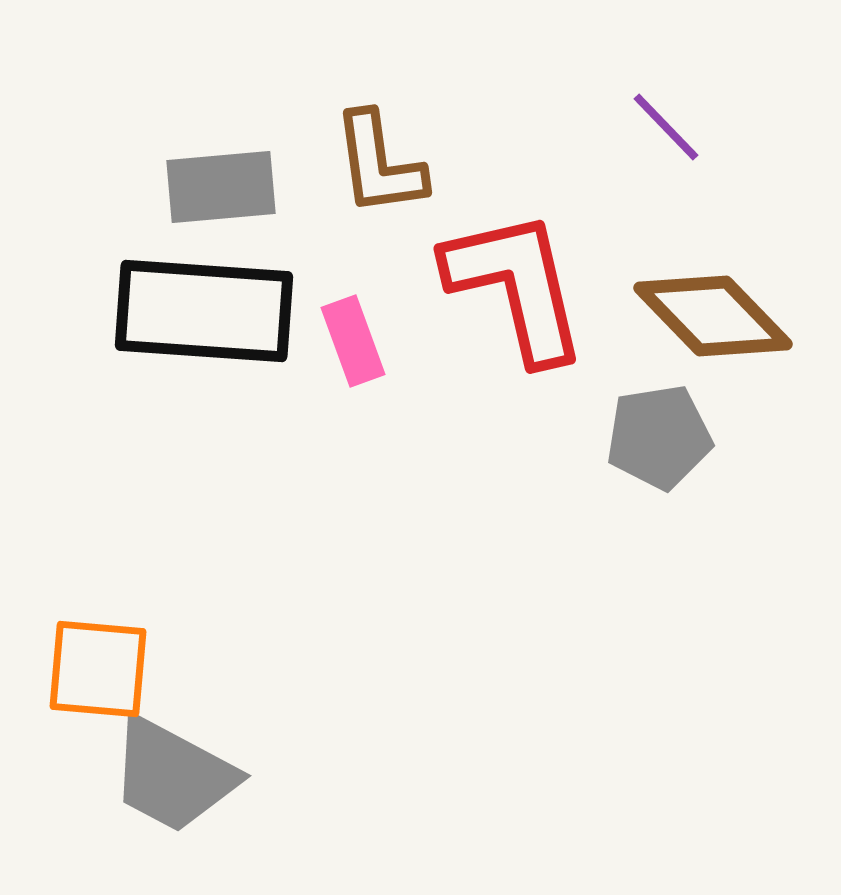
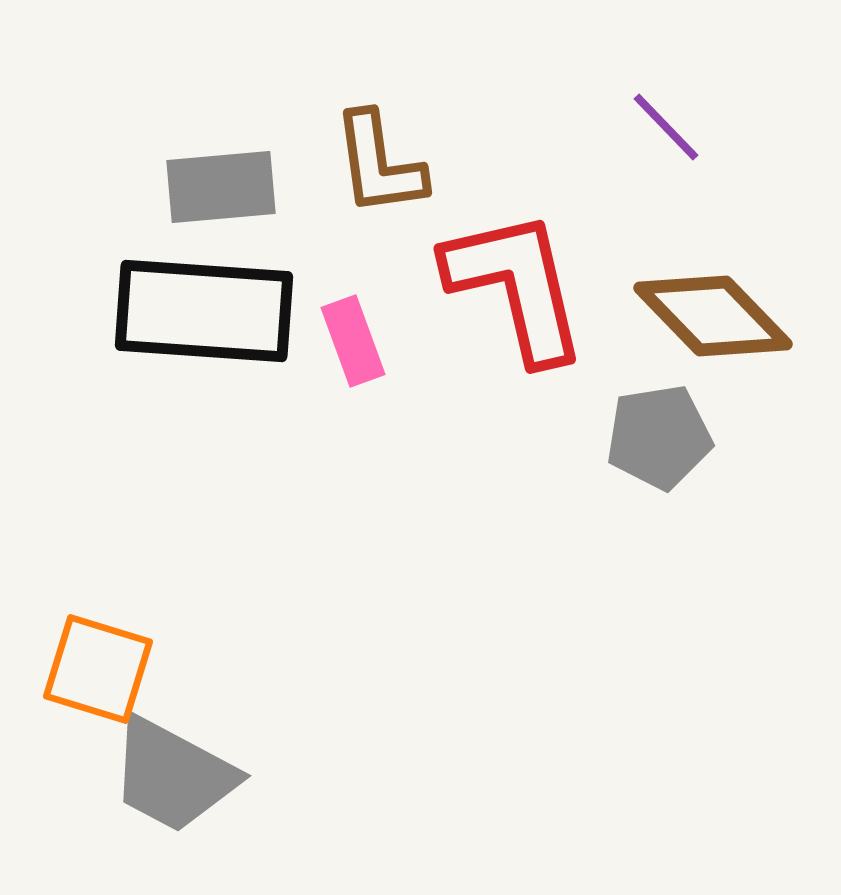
orange square: rotated 12 degrees clockwise
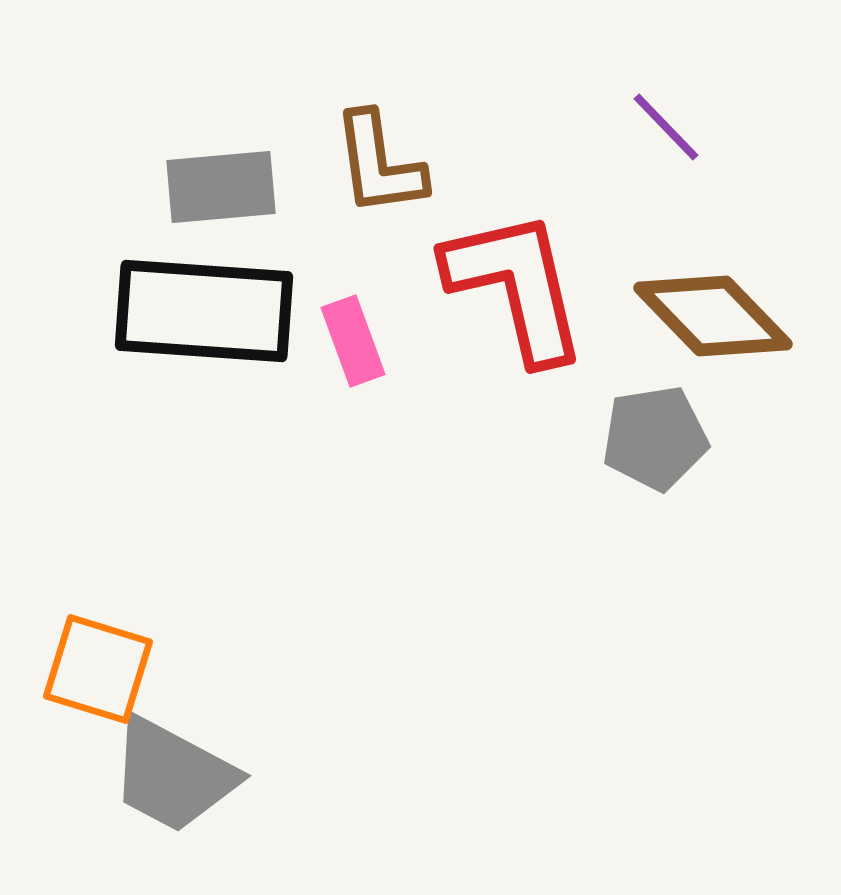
gray pentagon: moved 4 px left, 1 px down
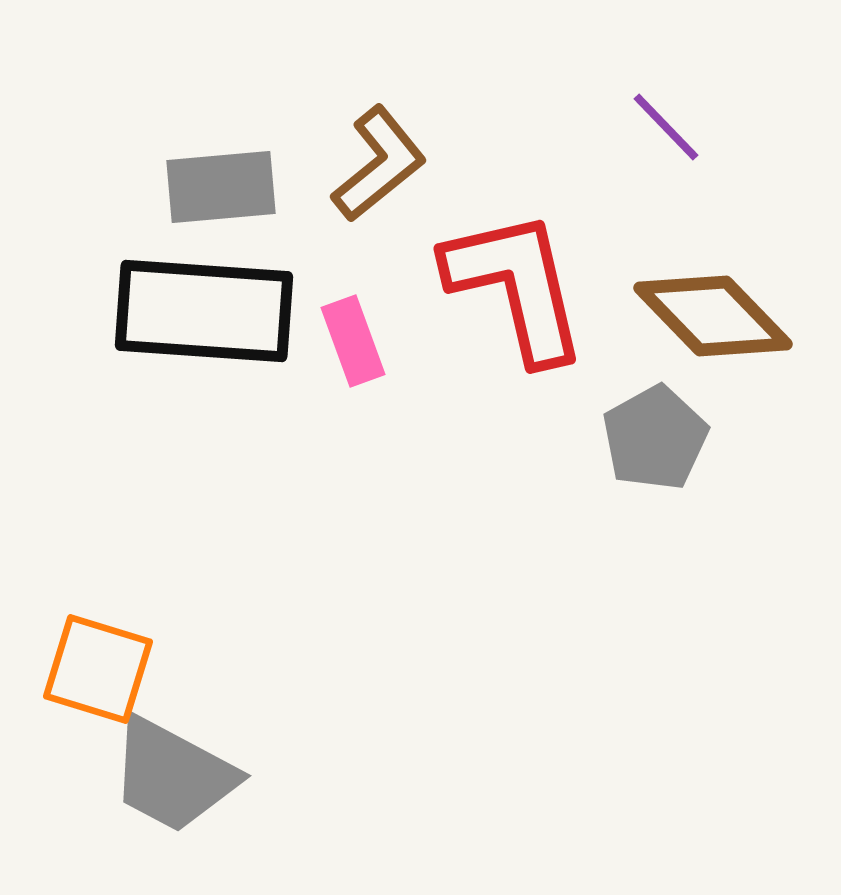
brown L-shape: rotated 121 degrees counterclockwise
gray pentagon: rotated 20 degrees counterclockwise
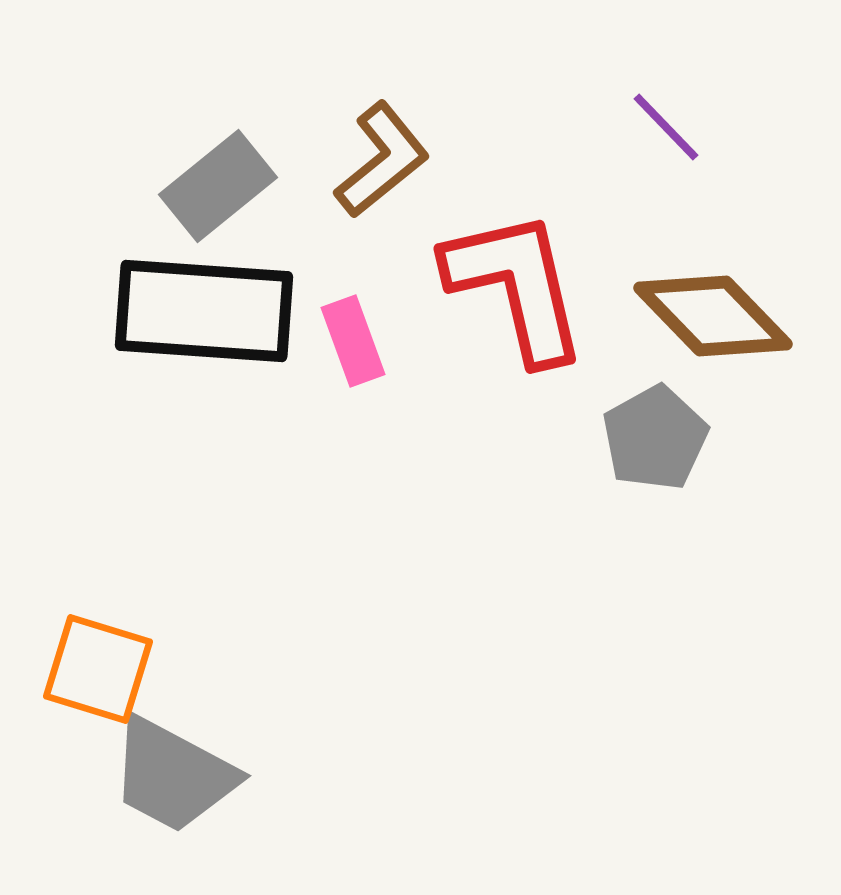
brown L-shape: moved 3 px right, 4 px up
gray rectangle: moved 3 px left, 1 px up; rotated 34 degrees counterclockwise
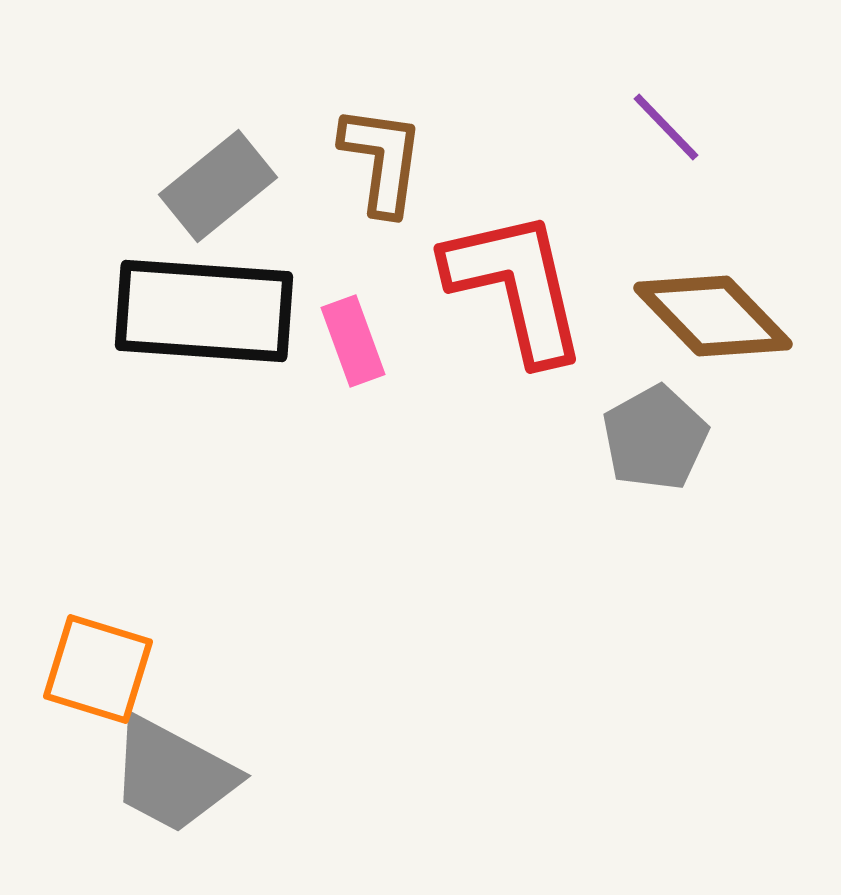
brown L-shape: rotated 43 degrees counterclockwise
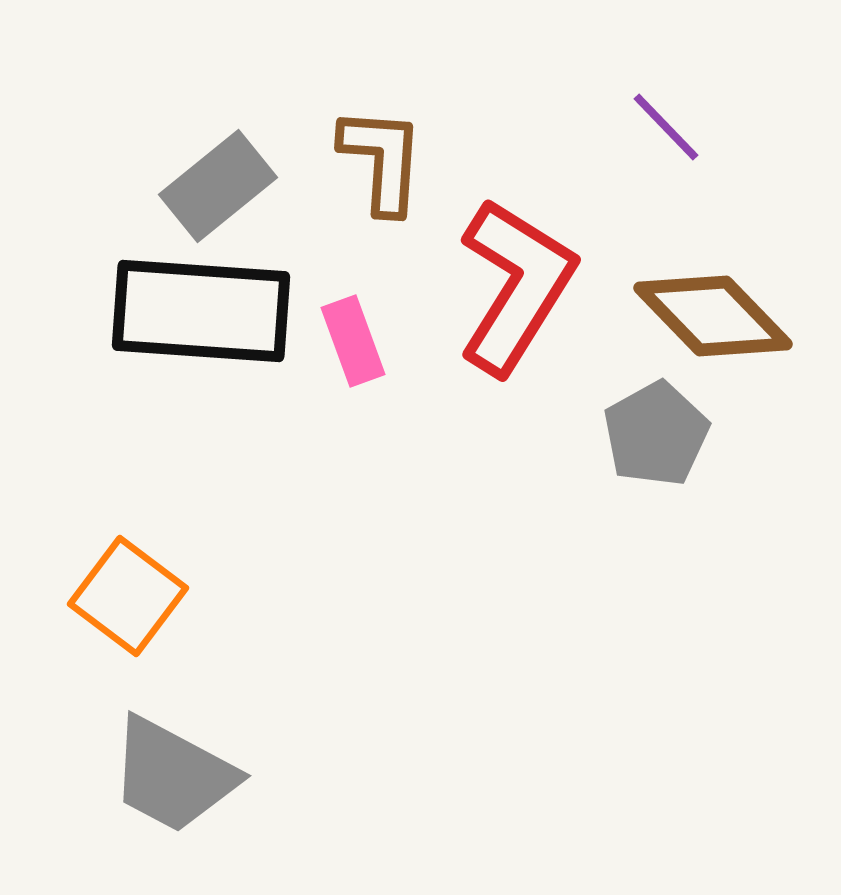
brown L-shape: rotated 4 degrees counterclockwise
red L-shape: rotated 45 degrees clockwise
black rectangle: moved 3 px left
gray pentagon: moved 1 px right, 4 px up
orange square: moved 30 px right, 73 px up; rotated 20 degrees clockwise
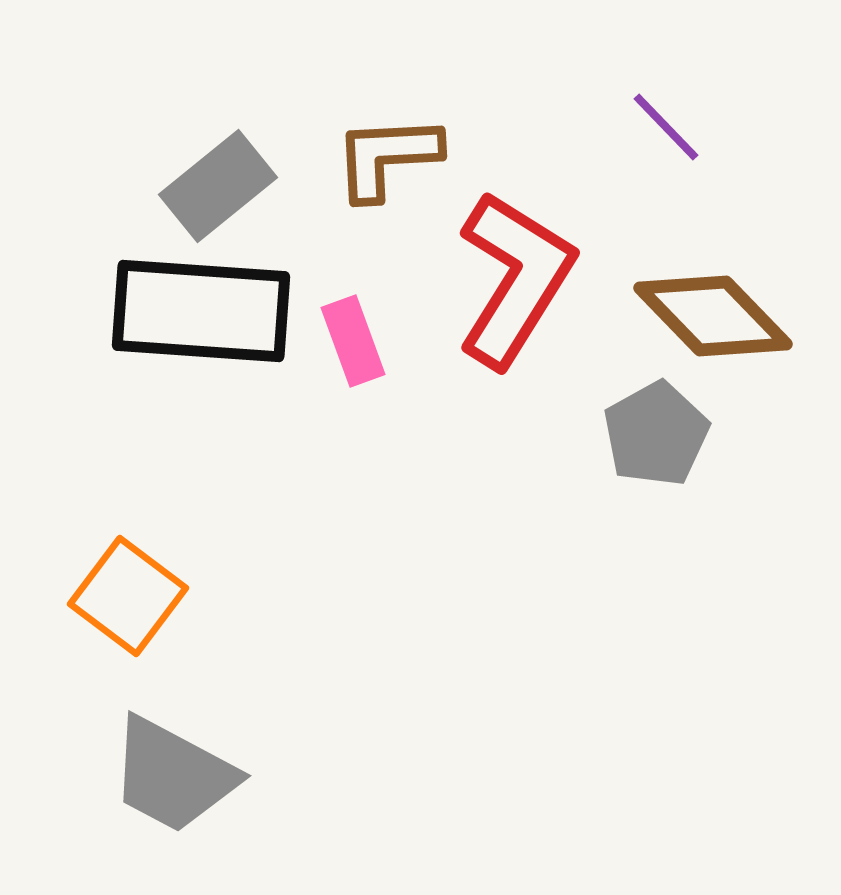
brown L-shape: moved 5 px right, 3 px up; rotated 97 degrees counterclockwise
red L-shape: moved 1 px left, 7 px up
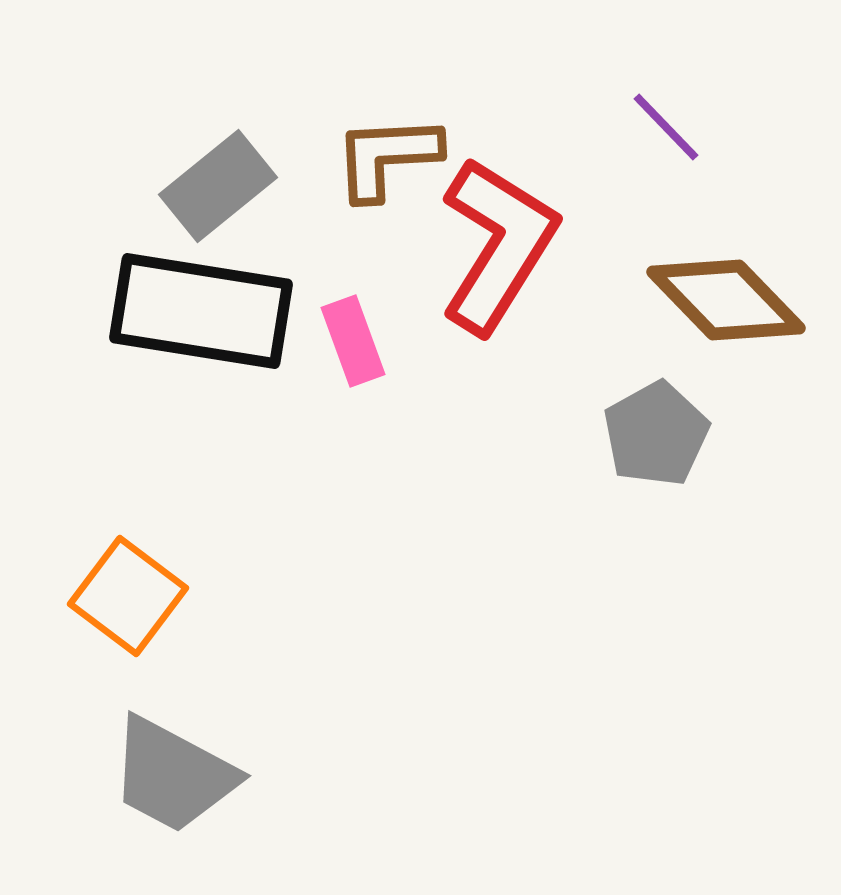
red L-shape: moved 17 px left, 34 px up
black rectangle: rotated 5 degrees clockwise
brown diamond: moved 13 px right, 16 px up
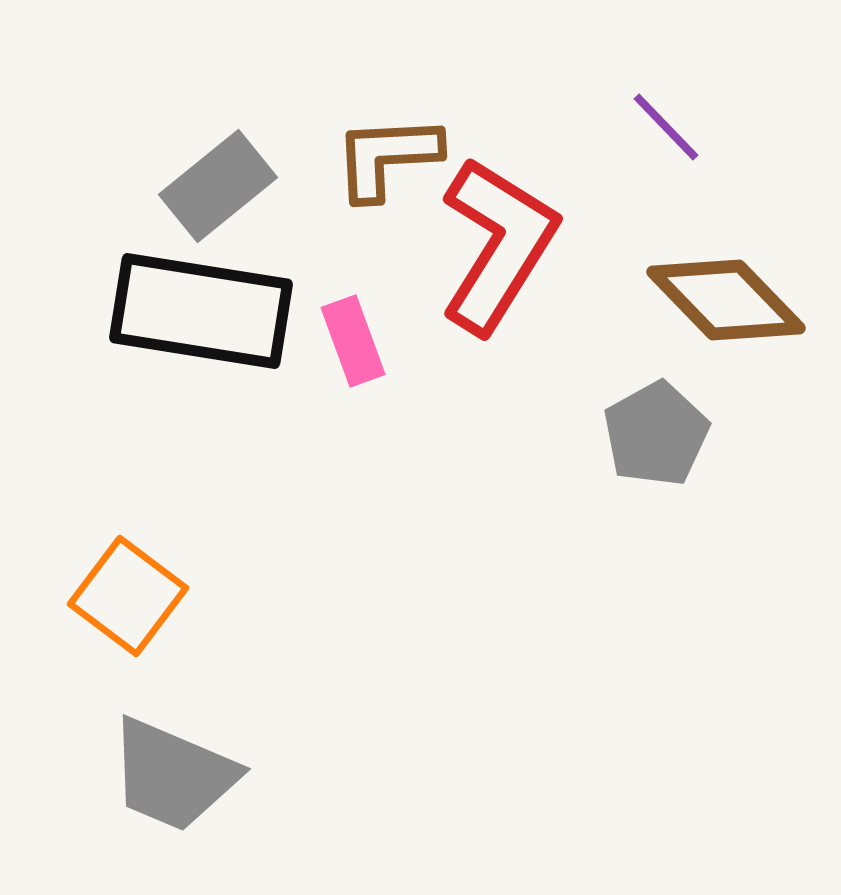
gray trapezoid: rotated 5 degrees counterclockwise
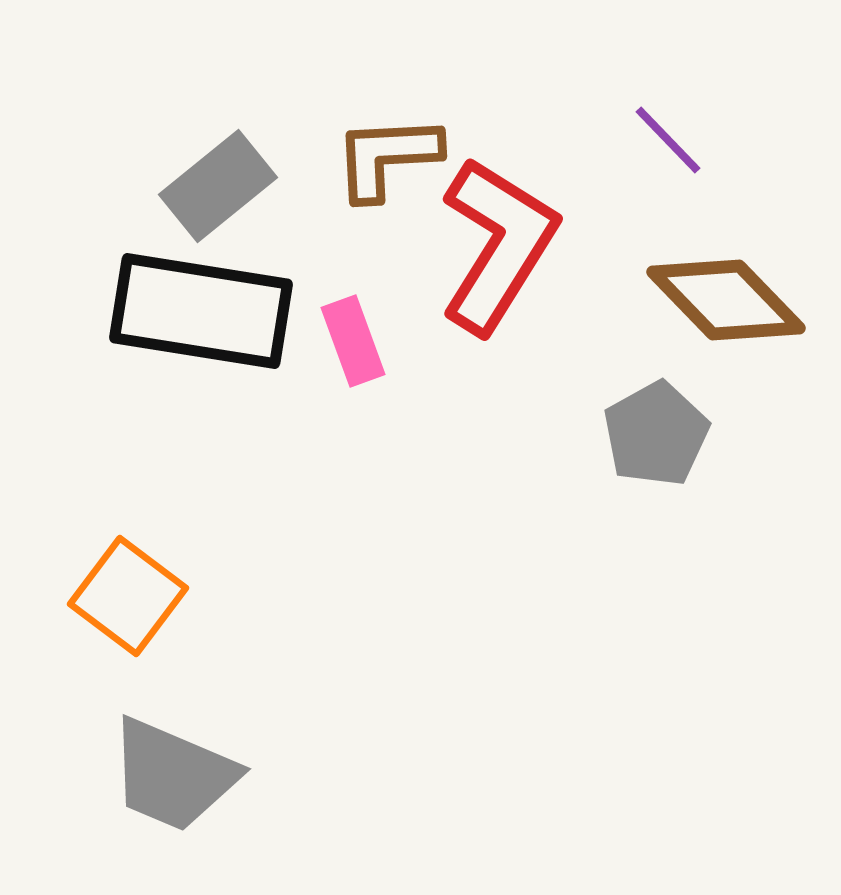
purple line: moved 2 px right, 13 px down
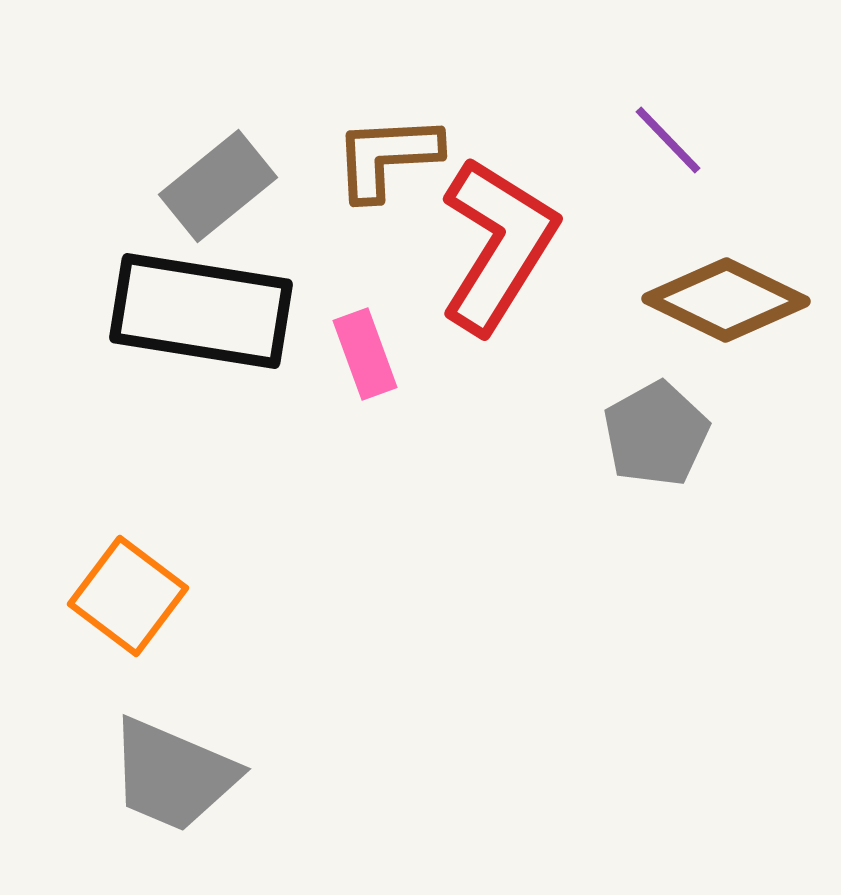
brown diamond: rotated 20 degrees counterclockwise
pink rectangle: moved 12 px right, 13 px down
